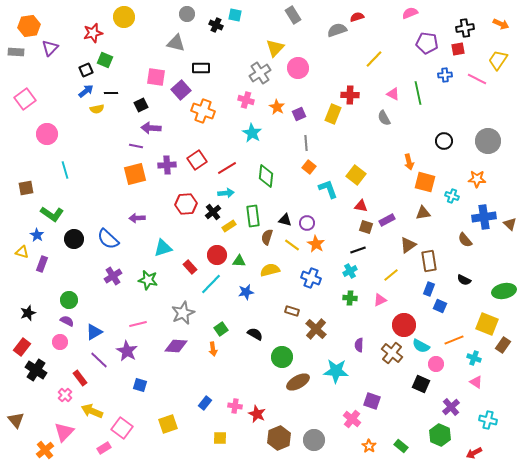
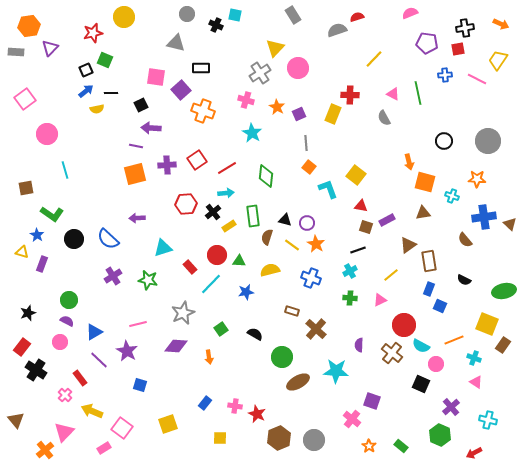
orange arrow at (213, 349): moved 4 px left, 8 px down
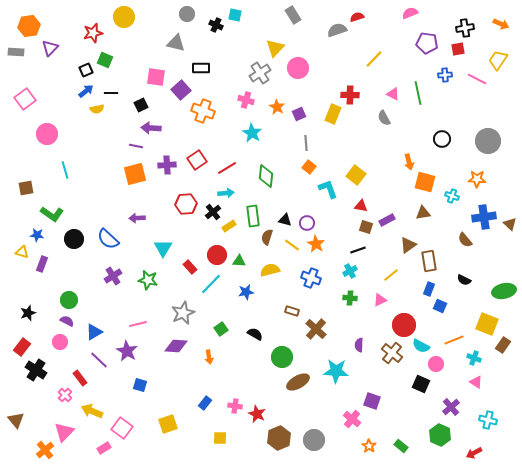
black circle at (444, 141): moved 2 px left, 2 px up
blue star at (37, 235): rotated 24 degrees counterclockwise
cyan triangle at (163, 248): rotated 42 degrees counterclockwise
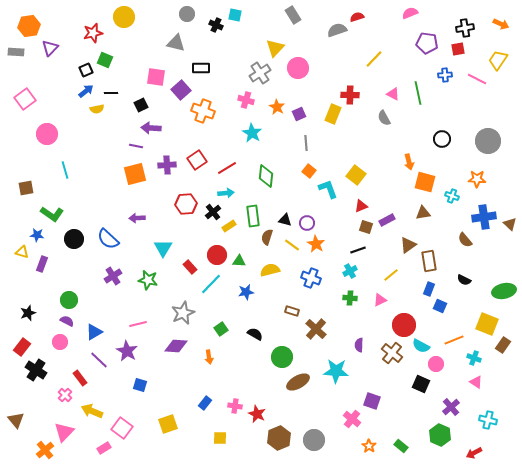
orange square at (309, 167): moved 4 px down
red triangle at (361, 206): rotated 32 degrees counterclockwise
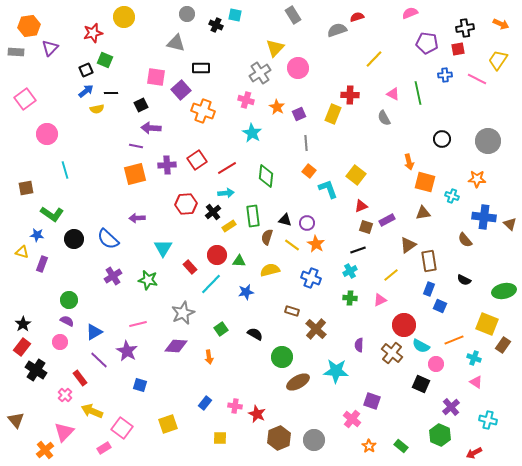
blue cross at (484, 217): rotated 15 degrees clockwise
black star at (28, 313): moved 5 px left, 11 px down; rotated 14 degrees counterclockwise
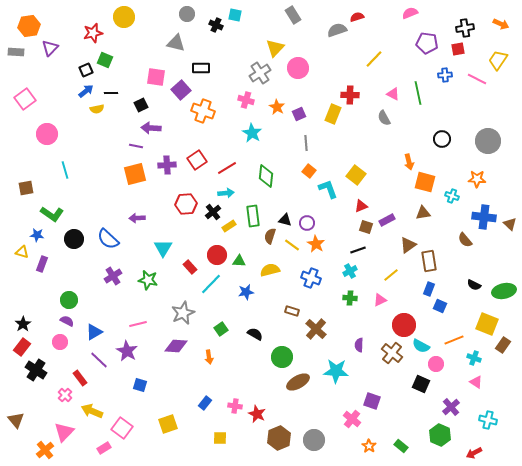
brown semicircle at (267, 237): moved 3 px right, 1 px up
black semicircle at (464, 280): moved 10 px right, 5 px down
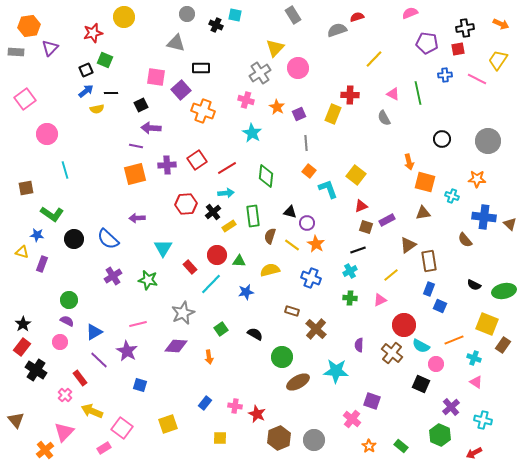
black triangle at (285, 220): moved 5 px right, 8 px up
cyan cross at (488, 420): moved 5 px left
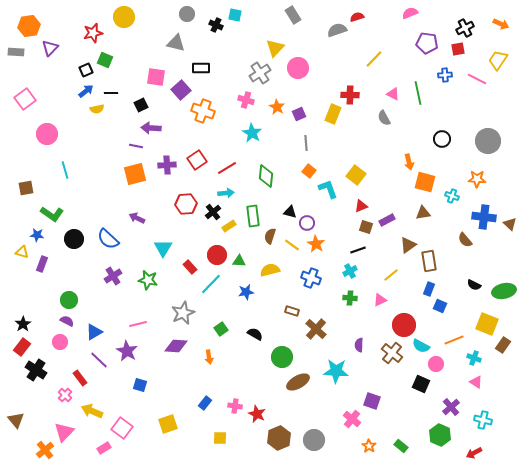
black cross at (465, 28): rotated 18 degrees counterclockwise
purple arrow at (137, 218): rotated 28 degrees clockwise
